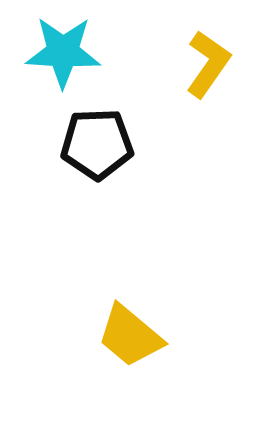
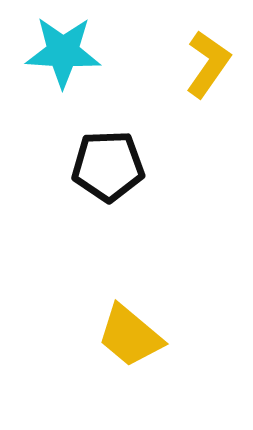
black pentagon: moved 11 px right, 22 px down
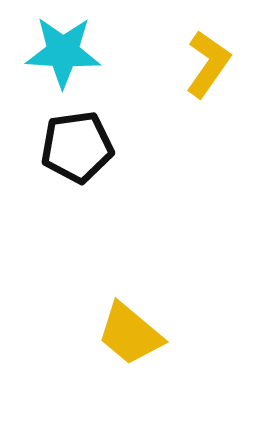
black pentagon: moved 31 px left, 19 px up; rotated 6 degrees counterclockwise
yellow trapezoid: moved 2 px up
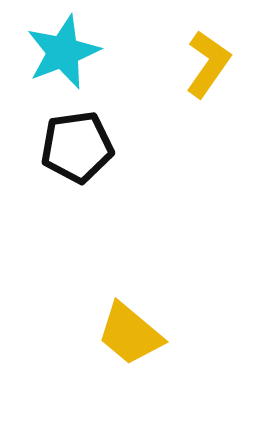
cyan star: rotated 24 degrees counterclockwise
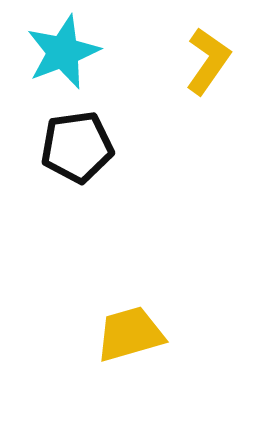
yellow L-shape: moved 3 px up
yellow trapezoid: rotated 124 degrees clockwise
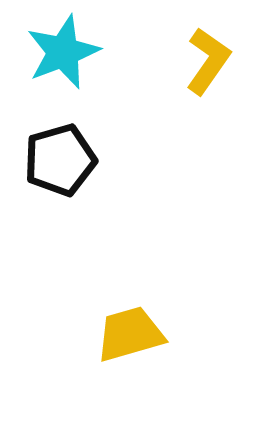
black pentagon: moved 17 px left, 13 px down; rotated 8 degrees counterclockwise
